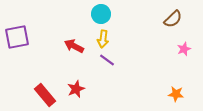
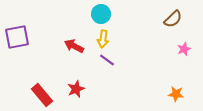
red rectangle: moved 3 px left
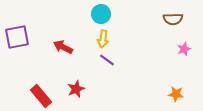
brown semicircle: rotated 42 degrees clockwise
red arrow: moved 11 px left, 1 px down
red rectangle: moved 1 px left, 1 px down
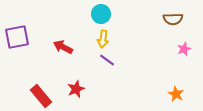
orange star: rotated 21 degrees clockwise
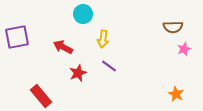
cyan circle: moved 18 px left
brown semicircle: moved 8 px down
purple line: moved 2 px right, 6 px down
red star: moved 2 px right, 16 px up
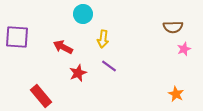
purple square: rotated 15 degrees clockwise
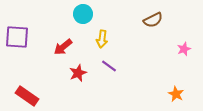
brown semicircle: moved 20 px left, 7 px up; rotated 24 degrees counterclockwise
yellow arrow: moved 1 px left
red arrow: rotated 66 degrees counterclockwise
red rectangle: moved 14 px left; rotated 15 degrees counterclockwise
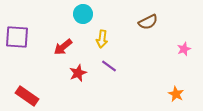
brown semicircle: moved 5 px left, 2 px down
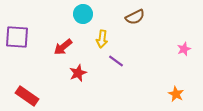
brown semicircle: moved 13 px left, 5 px up
purple line: moved 7 px right, 5 px up
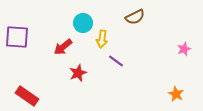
cyan circle: moved 9 px down
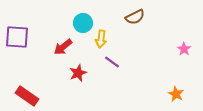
yellow arrow: moved 1 px left
pink star: rotated 16 degrees counterclockwise
purple line: moved 4 px left, 1 px down
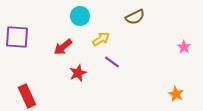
cyan circle: moved 3 px left, 7 px up
yellow arrow: rotated 132 degrees counterclockwise
pink star: moved 2 px up
red rectangle: rotated 30 degrees clockwise
